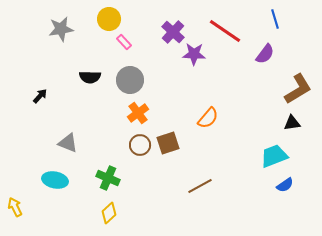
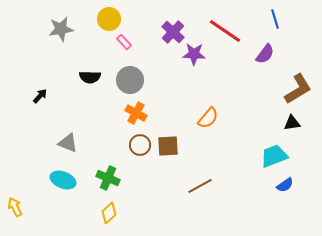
orange cross: moved 2 px left; rotated 25 degrees counterclockwise
brown square: moved 3 px down; rotated 15 degrees clockwise
cyan ellipse: moved 8 px right; rotated 10 degrees clockwise
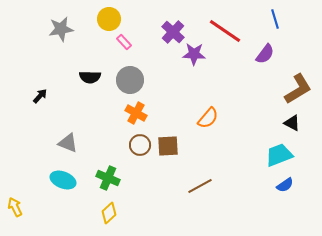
black triangle: rotated 36 degrees clockwise
cyan trapezoid: moved 5 px right, 1 px up
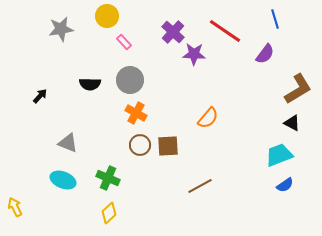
yellow circle: moved 2 px left, 3 px up
black semicircle: moved 7 px down
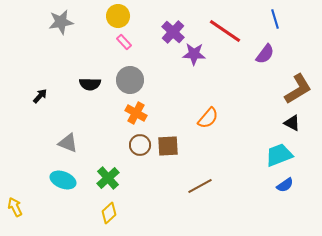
yellow circle: moved 11 px right
gray star: moved 7 px up
green cross: rotated 25 degrees clockwise
